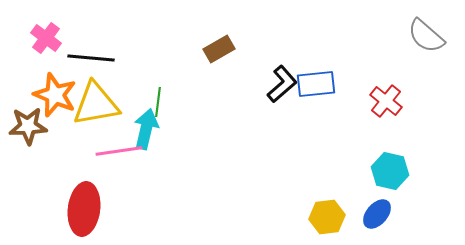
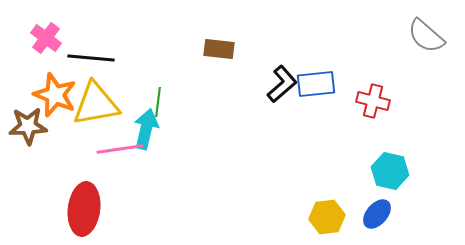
brown rectangle: rotated 36 degrees clockwise
red cross: moved 13 px left; rotated 24 degrees counterclockwise
pink line: moved 1 px right, 2 px up
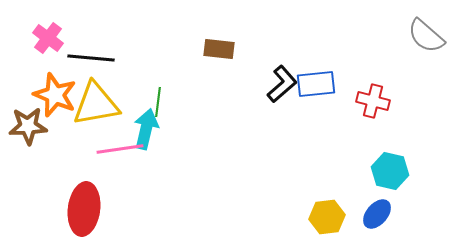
pink cross: moved 2 px right
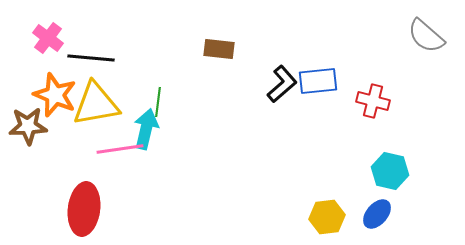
blue rectangle: moved 2 px right, 3 px up
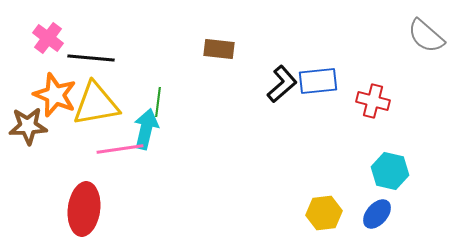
yellow hexagon: moved 3 px left, 4 px up
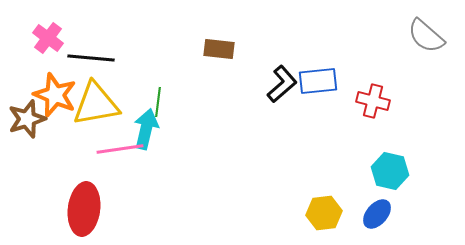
brown star: moved 1 px left, 7 px up; rotated 15 degrees counterclockwise
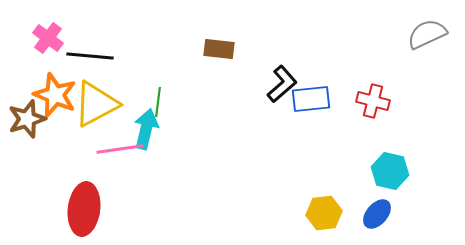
gray semicircle: moved 1 px right, 2 px up; rotated 114 degrees clockwise
black line: moved 1 px left, 2 px up
blue rectangle: moved 7 px left, 18 px down
yellow triangle: rotated 18 degrees counterclockwise
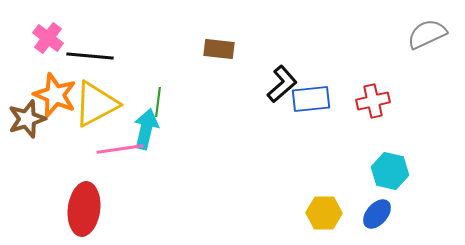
red cross: rotated 28 degrees counterclockwise
yellow hexagon: rotated 8 degrees clockwise
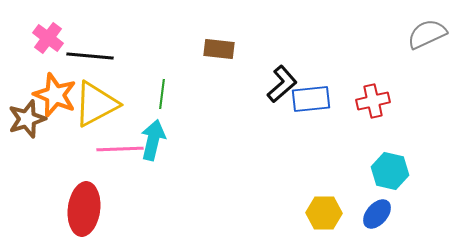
green line: moved 4 px right, 8 px up
cyan arrow: moved 7 px right, 11 px down
pink line: rotated 6 degrees clockwise
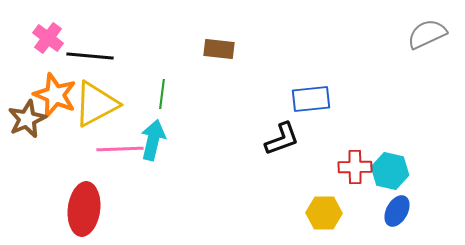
black L-shape: moved 55 px down; rotated 21 degrees clockwise
red cross: moved 18 px left, 66 px down; rotated 12 degrees clockwise
brown star: rotated 6 degrees counterclockwise
blue ellipse: moved 20 px right, 3 px up; rotated 12 degrees counterclockwise
